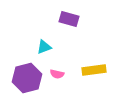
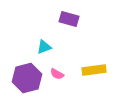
pink semicircle: rotated 16 degrees clockwise
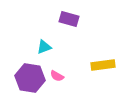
yellow rectangle: moved 9 px right, 5 px up
pink semicircle: moved 2 px down
purple hexagon: moved 3 px right; rotated 24 degrees clockwise
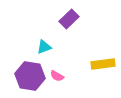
purple rectangle: rotated 60 degrees counterclockwise
yellow rectangle: moved 1 px up
purple hexagon: moved 2 px up
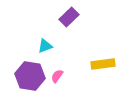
purple rectangle: moved 2 px up
cyan triangle: moved 1 px right, 1 px up
pink semicircle: rotated 96 degrees clockwise
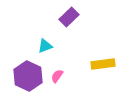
purple hexagon: moved 2 px left; rotated 16 degrees clockwise
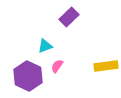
yellow rectangle: moved 3 px right, 2 px down
pink semicircle: moved 10 px up
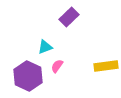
cyan triangle: moved 1 px down
